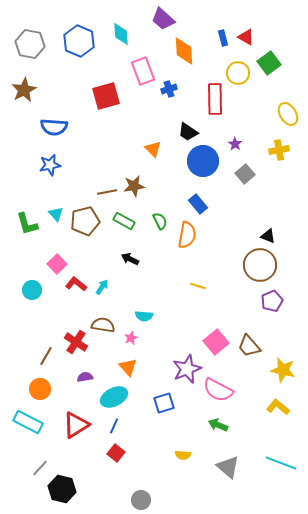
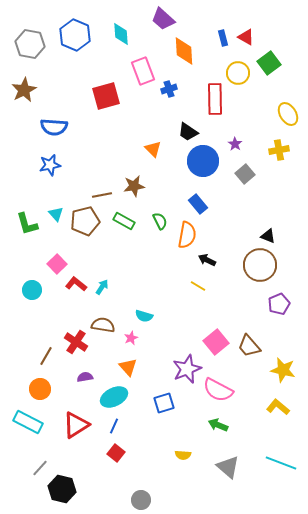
blue hexagon at (79, 41): moved 4 px left, 6 px up
brown line at (107, 192): moved 5 px left, 3 px down
black arrow at (130, 259): moved 77 px right, 1 px down
yellow line at (198, 286): rotated 14 degrees clockwise
purple pentagon at (272, 301): moved 7 px right, 3 px down
cyan semicircle at (144, 316): rotated 12 degrees clockwise
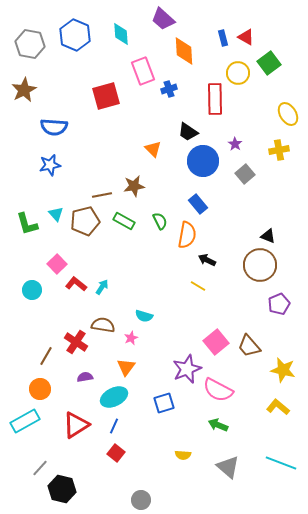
orange triangle at (128, 367): moved 2 px left; rotated 18 degrees clockwise
cyan rectangle at (28, 422): moved 3 px left, 1 px up; rotated 56 degrees counterclockwise
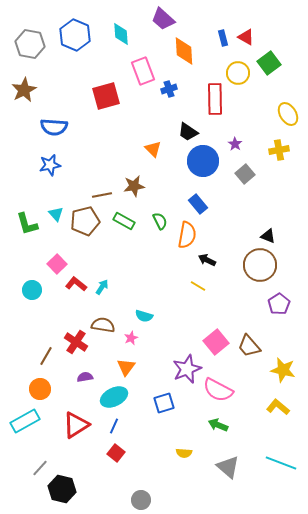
purple pentagon at (279, 304): rotated 10 degrees counterclockwise
yellow semicircle at (183, 455): moved 1 px right, 2 px up
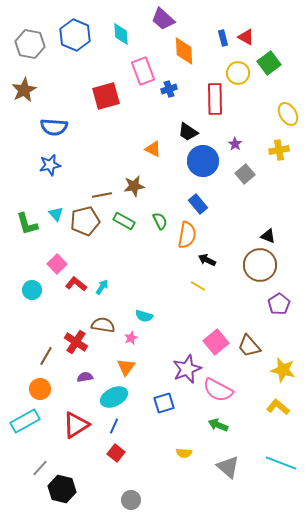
orange triangle at (153, 149): rotated 18 degrees counterclockwise
gray circle at (141, 500): moved 10 px left
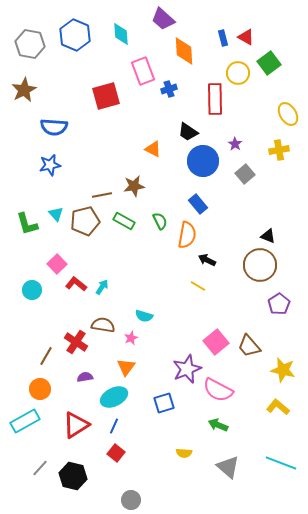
black hexagon at (62, 489): moved 11 px right, 13 px up
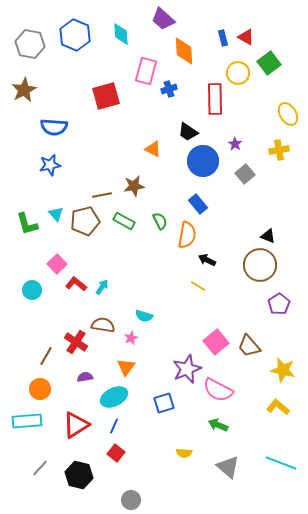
pink rectangle at (143, 71): moved 3 px right; rotated 36 degrees clockwise
cyan rectangle at (25, 421): moved 2 px right; rotated 24 degrees clockwise
black hexagon at (73, 476): moved 6 px right, 1 px up
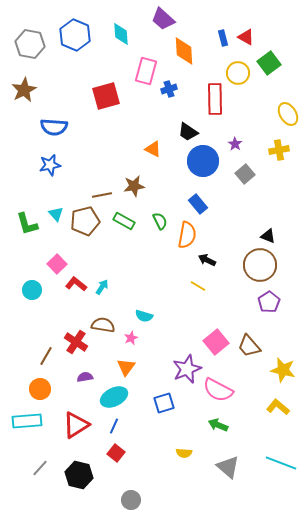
purple pentagon at (279, 304): moved 10 px left, 2 px up
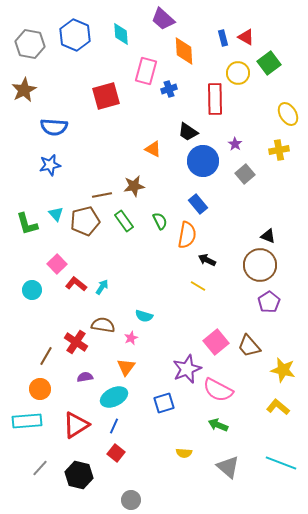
green rectangle at (124, 221): rotated 25 degrees clockwise
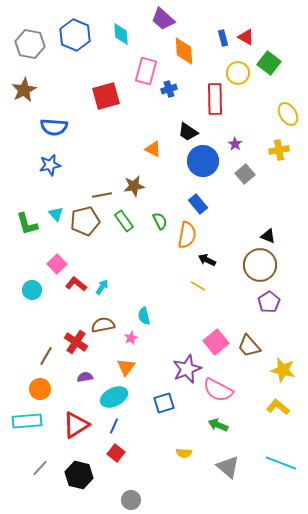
green square at (269, 63): rotated 15 degrees counterclockwise
cyan semicircle at (144, 316): rotated 60 degrees clockwise
brown semicircle at (103, 325): rotated 20 degrees counterclockwise
